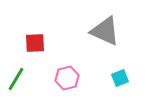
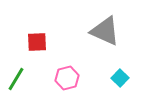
red square: moved 2 px right, 1 px up
cyan square: rotated 24 degrees counterclockwise
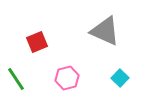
red square: rotated 20 degrees counterclockwise
green line: rotated 65 degrees counterclockwise
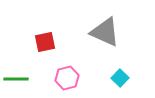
gray triangle: moved 1 px down
red square: moved 8 px right; rotated 10 degrees clockwise
green line: rotated 55 degrees counterclockwise
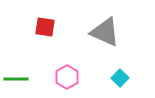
red square: moved 15 px up; rotated 20 degrees clockwise
pink hexagon: moved 1 px up; rotated 15 degrees counterclockwise
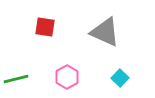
green line: rotated 15 degrees counterclockwise
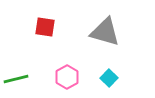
gray triangle: rotated 8 degrees counterclockwise
cyan square: moved 11 px left
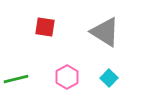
gray triangle: rotated 16 degrees clockwise
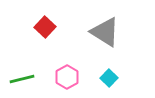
red square: rotated 35 degrees clockwise
green line: moved 6 px right
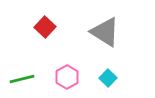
cyan square: moved 1 px left
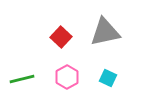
red square: moved 16 px right, 10 px down
gray triangle: rotated 44 degrees counterclockwise
cyan square: rotated 18 degrees counterclockwise
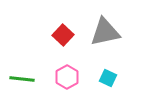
red square: moved 2 px right, 2 px up
green line: rotated 20 degrees clockwise
